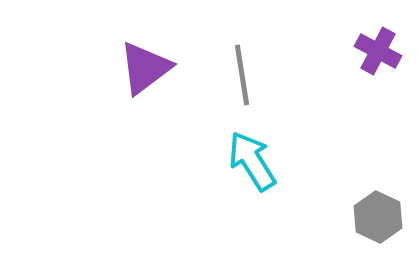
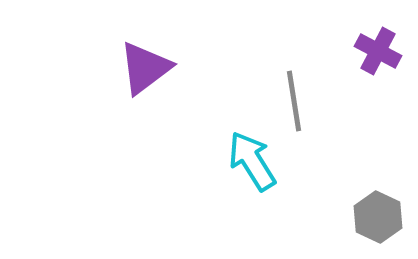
gray line: moved 52 px right, 26 px down
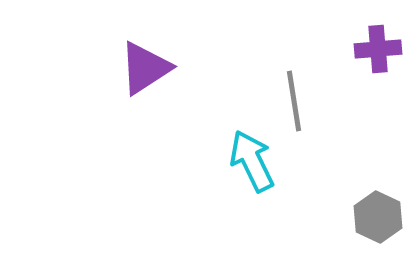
purple cross: moved 2 px up; rotated 33 degrees counterclockwise
purple triangle: rotated 4 degrees clockwise
cyan arrow: rotated 6 degrees clockwise
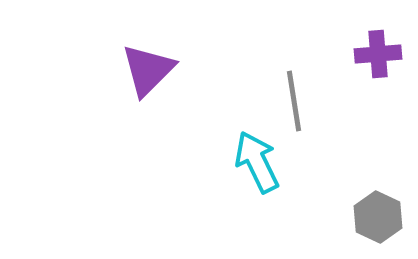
purple cross: moved 5 px down
purple triangle: moved 3 px right, 2 px down; rotated 12 degrees counterclockwise
cyan arrow: moved 5 px right, 1 px down
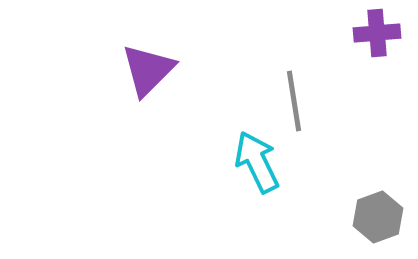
purple cross: moved 1 px left, 21 px up
gray hexagon: rotated 15 degrees clockwise
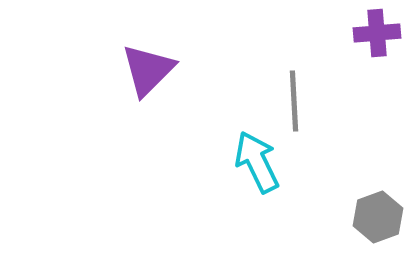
gray line: rotated 6 degrees clockwise
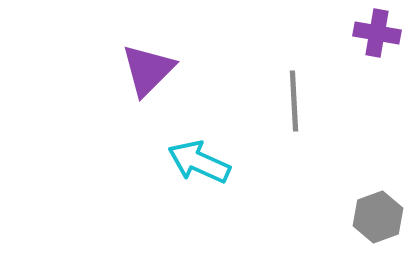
purple cross: rotated 15 degrees clockwise
cyan arrow: moved 58 px left; rotated 40 degrees counterclockwise
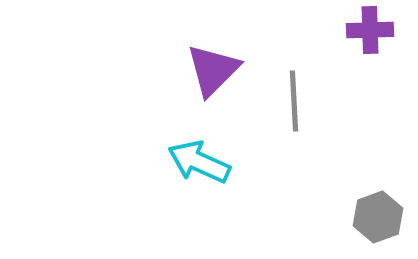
purple cross: moved 7 px left, 3 px up; rotated 12 degrees counterclockwise
purple triangle: moved 65 px right
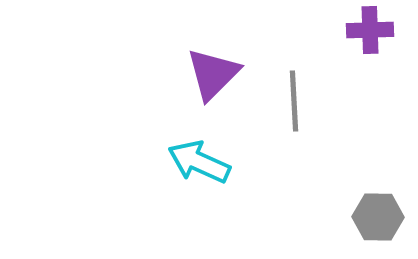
purple triangle: moved 4 px down
gray hexagon: rotated 21 degrees clockwise
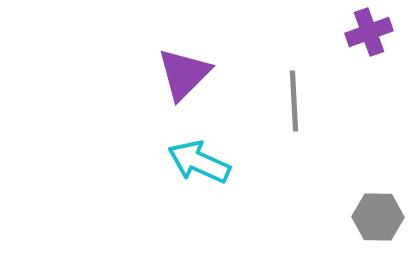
purple cross: moved 1 px left, 2 px down; rotated 18 degrees counterclockwise
purple triangle: moved 29 px left
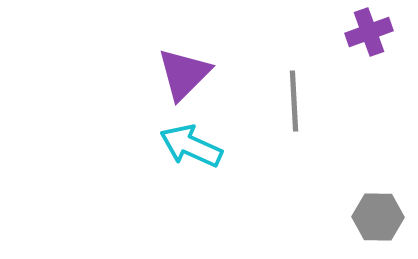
cyan arrow: moved 8 px left, 16 px up
